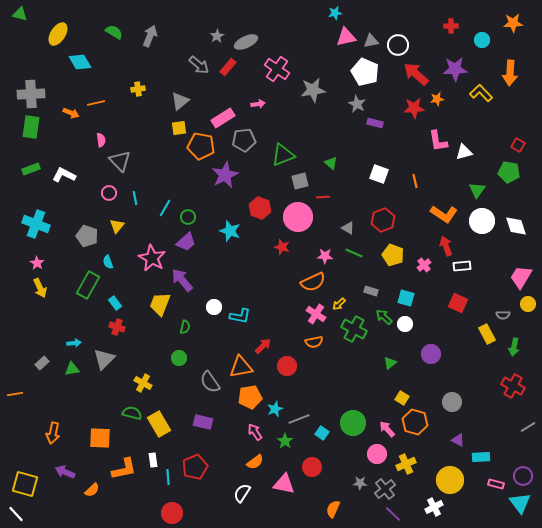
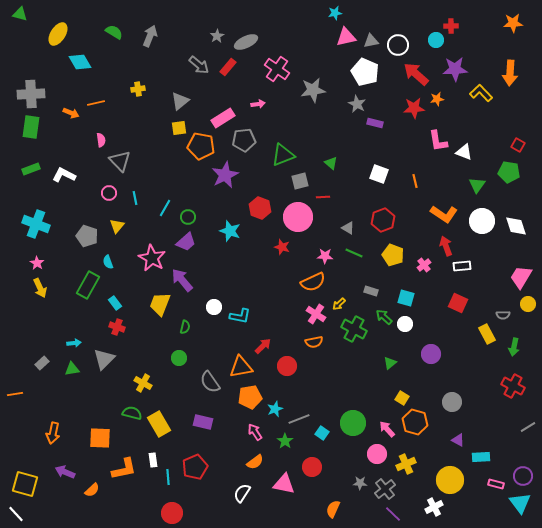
cyan circle at (482, 40): moved 46 px left
white triangle at (464, 152): rotated 36 degrees clockwise
green triangle at (477, 190): moved 5 px up
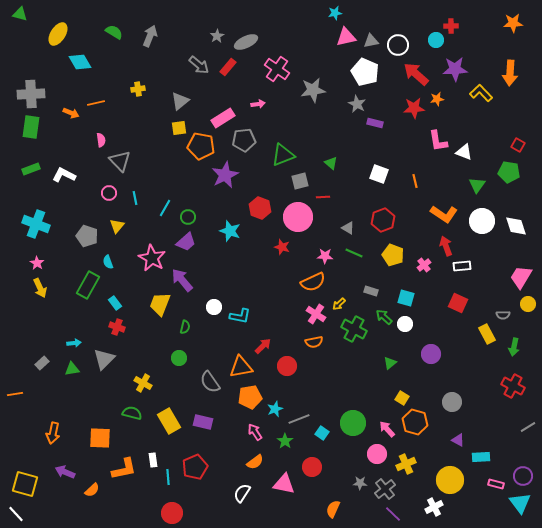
yellow rectangle at (159, 424): moved 10 px right, 3 px up
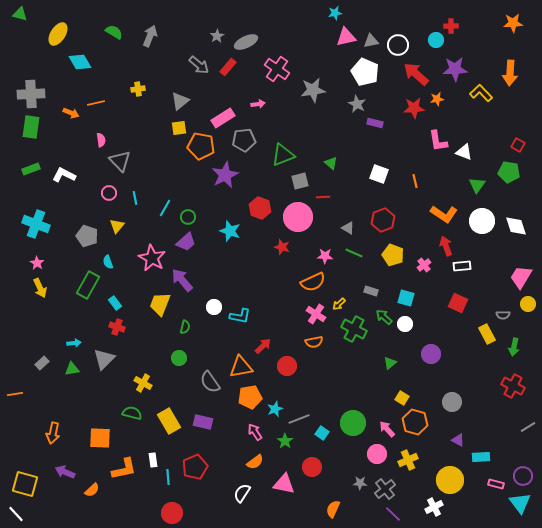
yellow cross at (406, 464): moved 2 px right, 4 px up
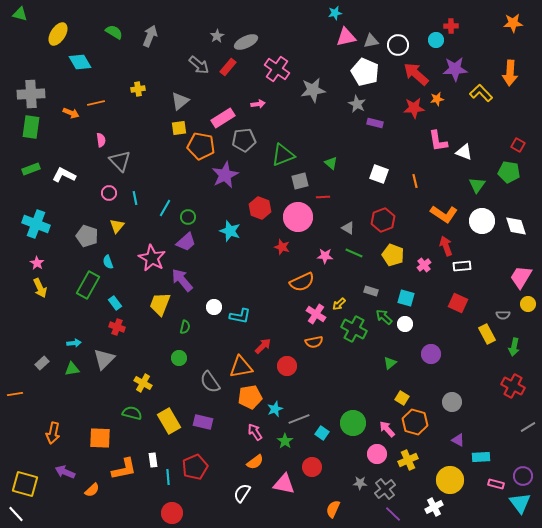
orange semicircle at (313, 282): moved 11 px left
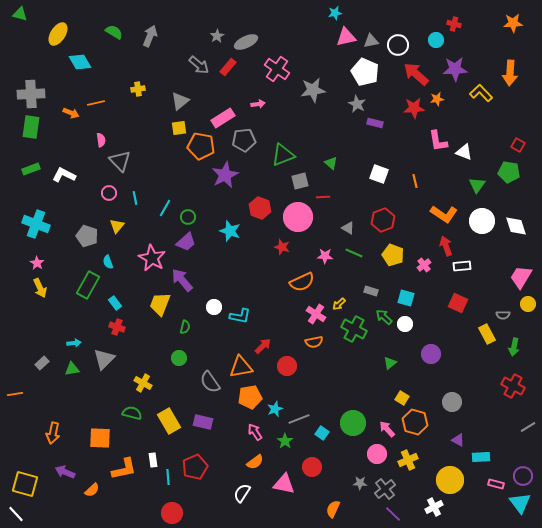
red cross at (451, 26): moved 3 px right, 2 px up; rotated 16 degrees clockwise
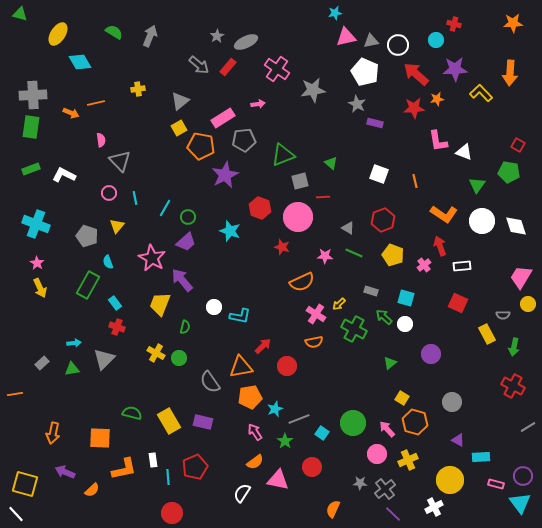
gray cross at (31, 94): moved 2 px right, 1 px down
yellow square at (179, 128): rotated 21 degrees counterclockwise
red arrow at (446, 246): moved 6 px left
yellow cross at (143, 383): moved 13 px right, 30 px up
pink triangle at (284, 484): moved 6 px left, 4 px up
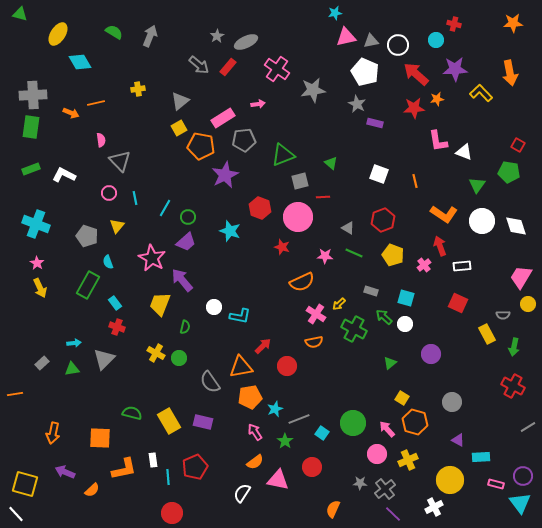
orange arrow at (510, 73): rotated 15 degrees counterclockwise
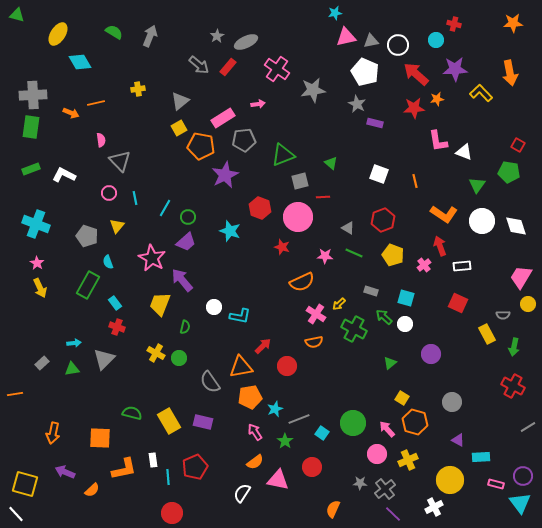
green triangle at (20, 14): moved 3 px left, 1 px down
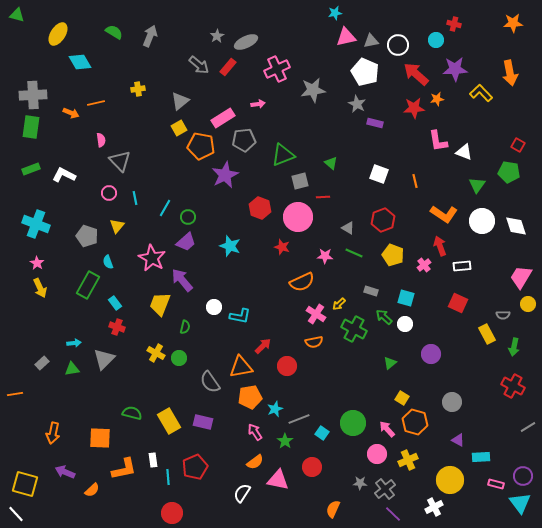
pink cross at (277, 69): rotated 30 degrees clockwise
cyan star at (230, 231): moved 15 px down
